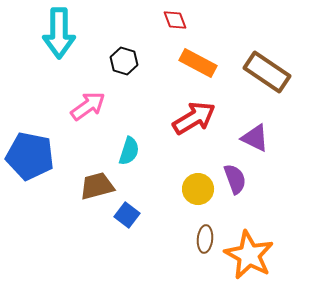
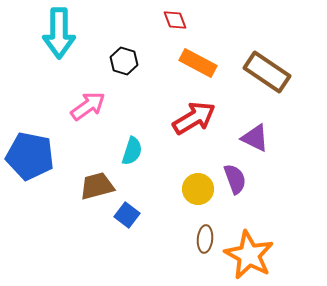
cyan semicircle: moved 3 px right
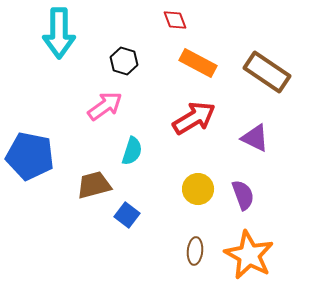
pink arrow: moved 17 px right
purple semicircle: moved 8 px right, 16 px down
brown trapezoid: moved 3 px left, 1 px up
brown ellipse: moved 10 px left, 12 px down
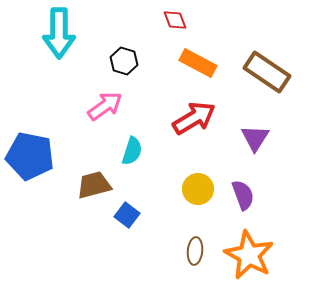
purple triangle: rotated 36 degrees clockwise
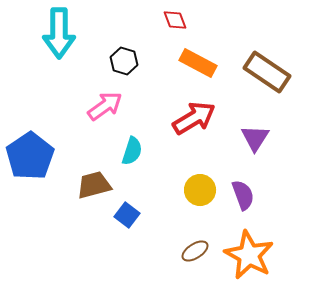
blue pentagon: rotated 27 degrees clockwise
yellow circle: moved 2 px right, 1 px down
brown ellipse: rotated 52 degrees clockwise
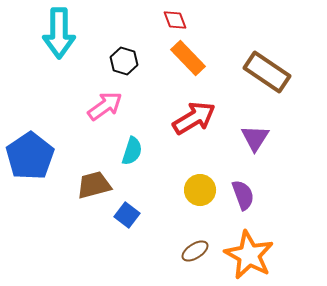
orange rectangle: moved 10 px left, 5 px up; rotated 18 degrees clockwise
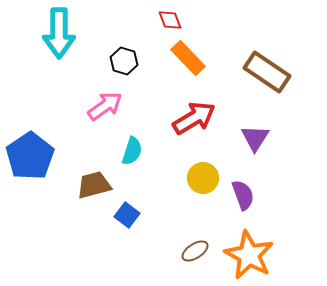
red diamond: moved 5 px left
yellow circle: moved 3 px right, 12 px up
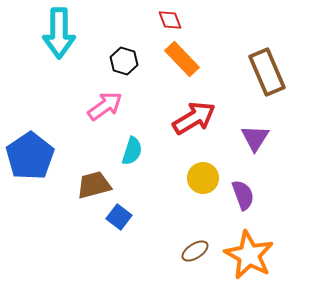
orange rectangle: moved 6 px left, 1 px down
brown rectangle: rotated 33 degrees clockwise
blue square: moved 8 px left, 2 px down
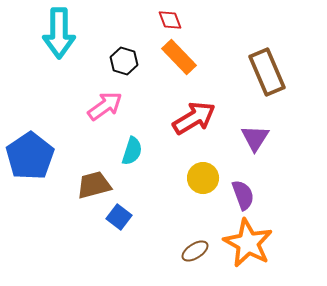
orange rectangle: moved 3 px left, 2 px up
orange star: moved 1 px left, 12 px up
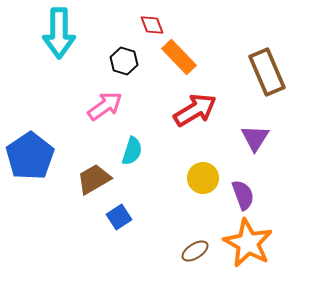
red diamond: moved 18 px left, 5 px down
red arrow: moved 1 px right, 8 px up
brown trapezoid: moved 6 px up; rotated 15 degrees counterclockwise
blue square: rotated 20 degrees clockwise
